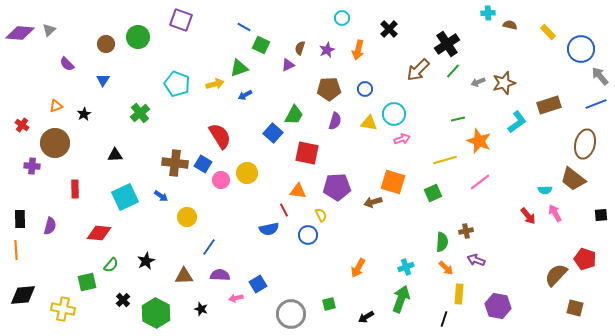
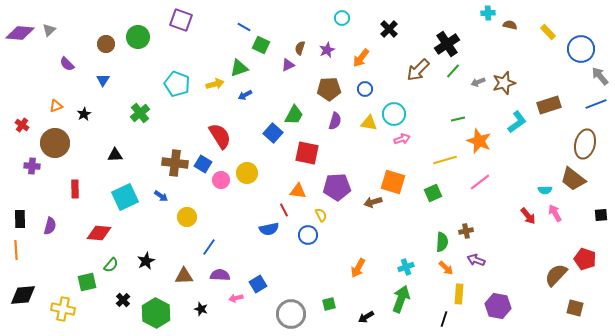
orange arrow at (358, 50): moved 3 px right, 8 px down; rotated 24 degrees clockwise
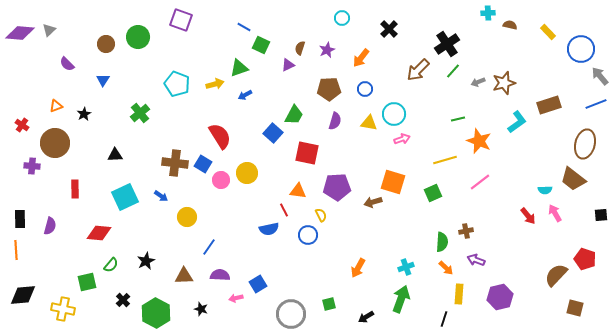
purple hexagon at (498, 306): moved 2 px right, 9 px up; rotated 25 degrees counterclockwise
